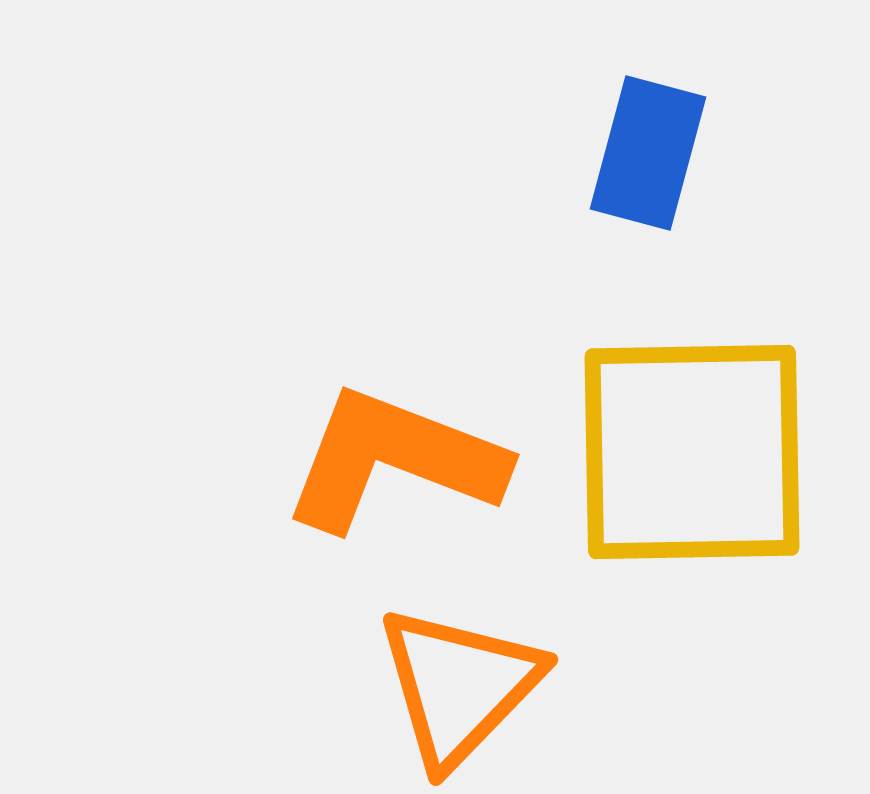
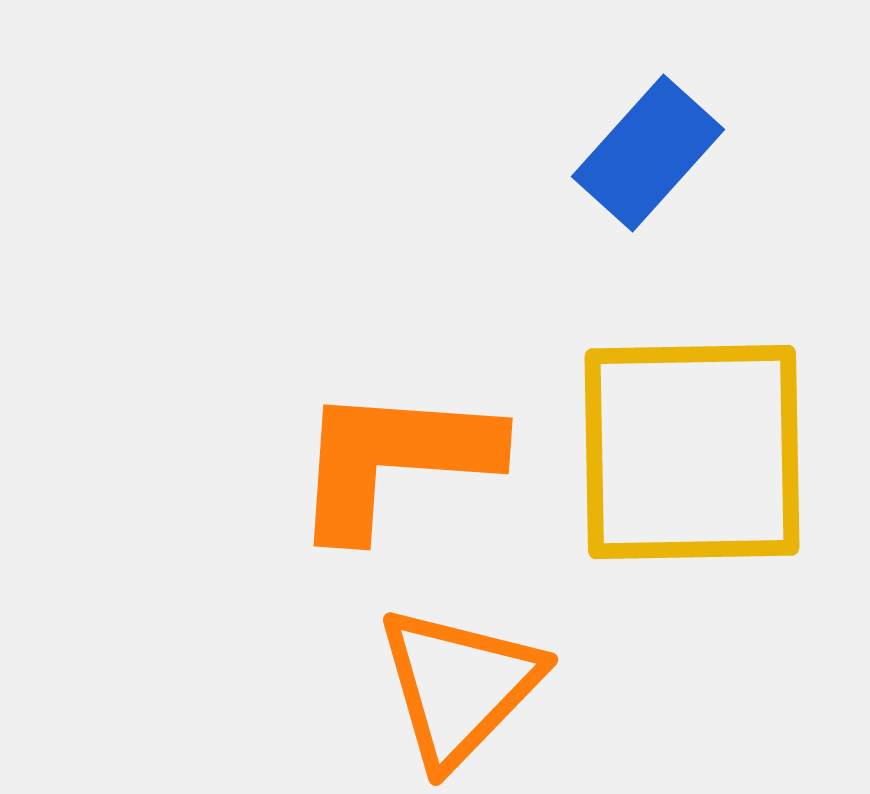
blue rectangle: rotated 27 degrees clockwise
orange L-shape: rotated 17 degrees counterclockwise
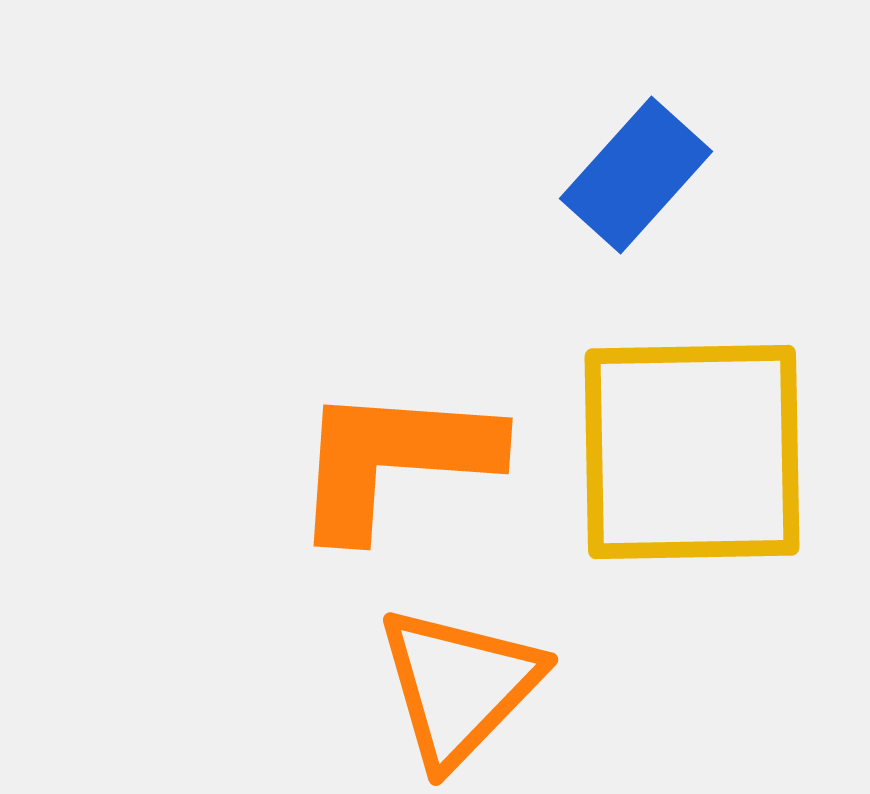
blue rectangle: moved 12 px left, 22 px down
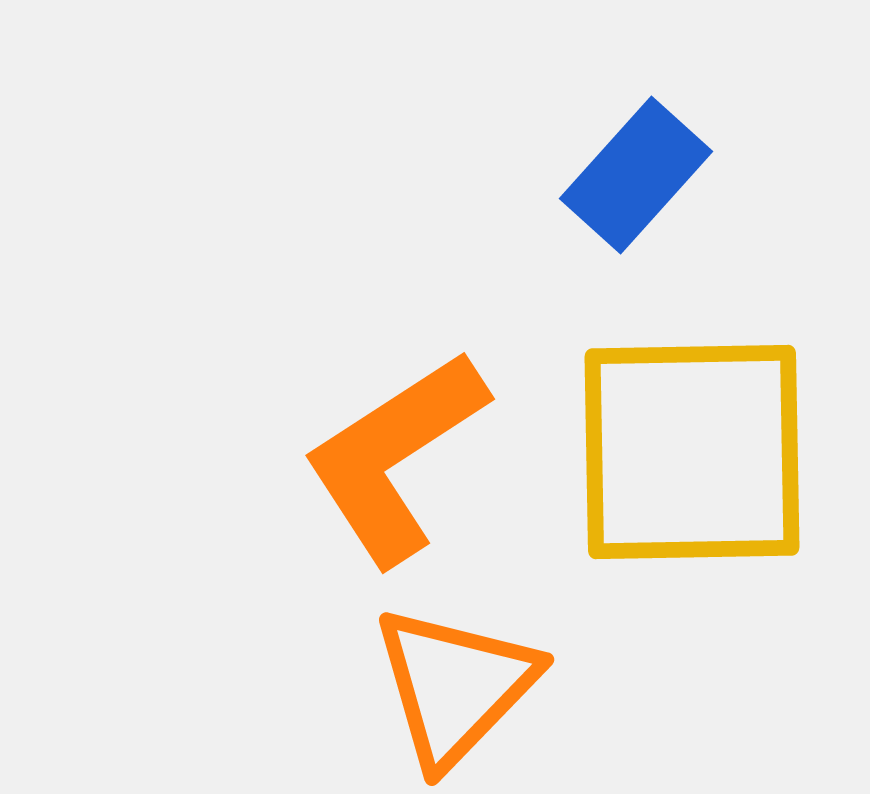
orange L-shape: moved 1 px right, 3 px up; rotated 37 degrees counterclockwise
orange triangle: moved 4 px left
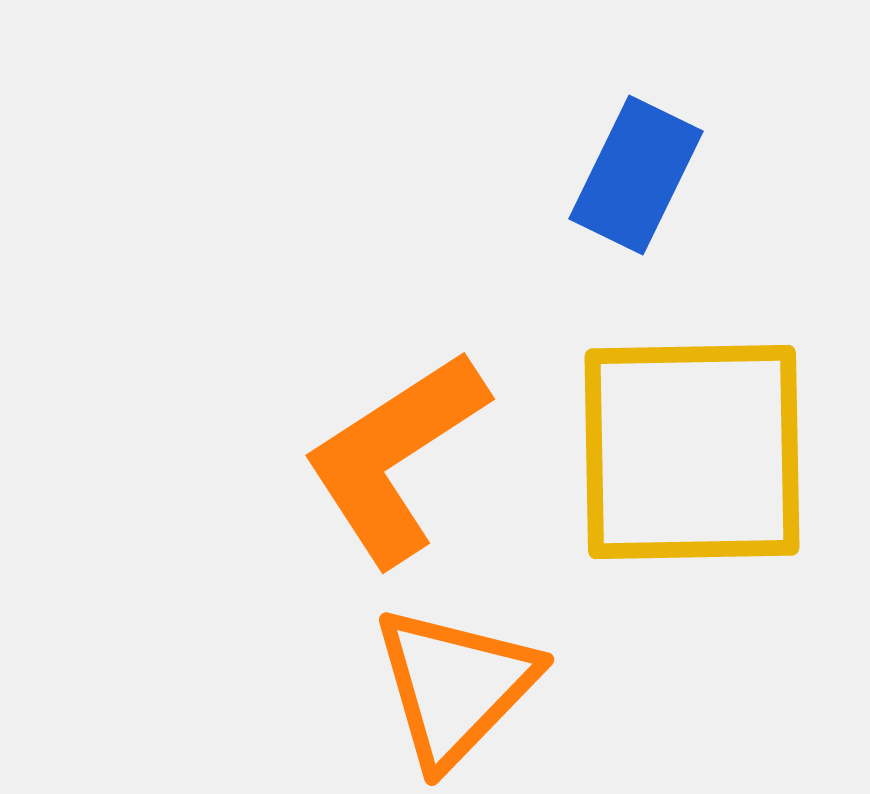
blue rectangle: rotated 16 degrees counterclockwise
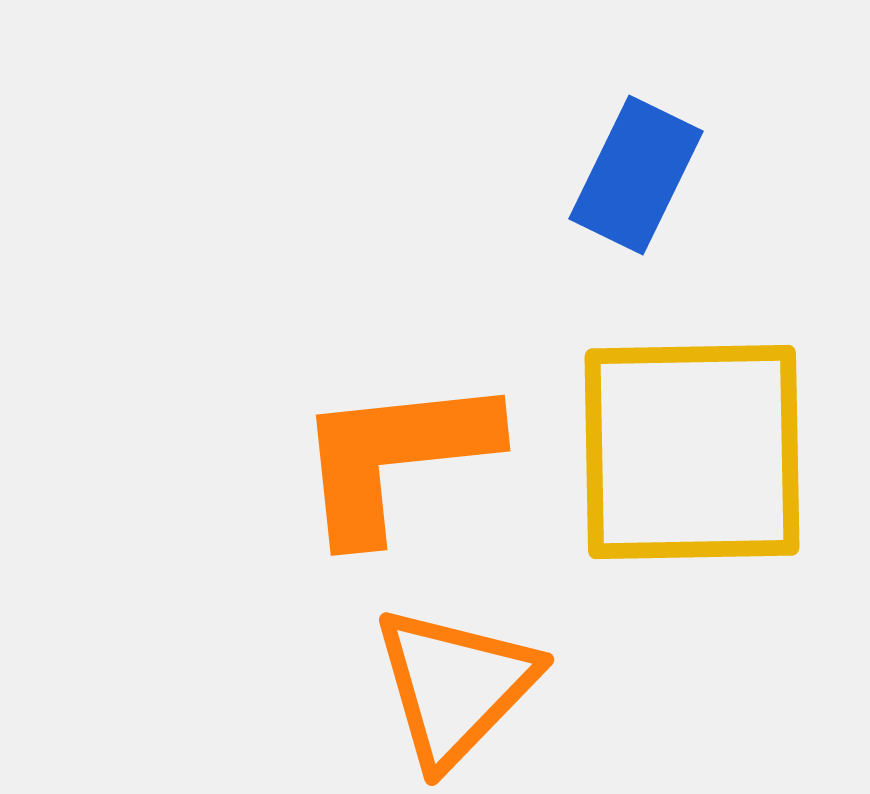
orange L-shape: rotated 27 degrees clockwise
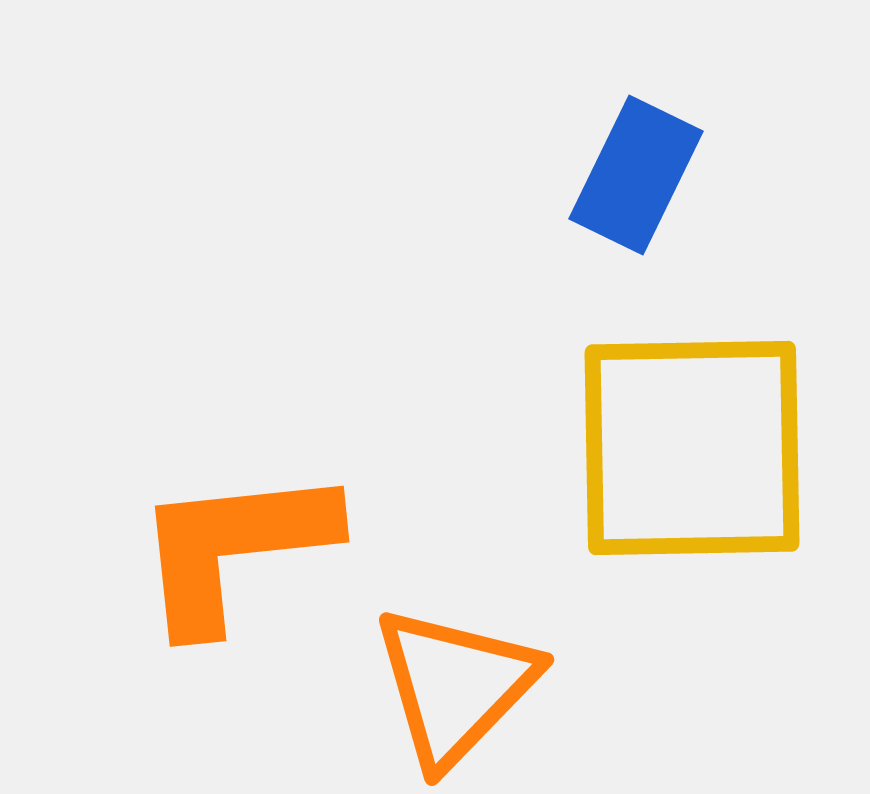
yellow square: moved 4 px up
orange L-shape: moved 161 px left, 91 px down
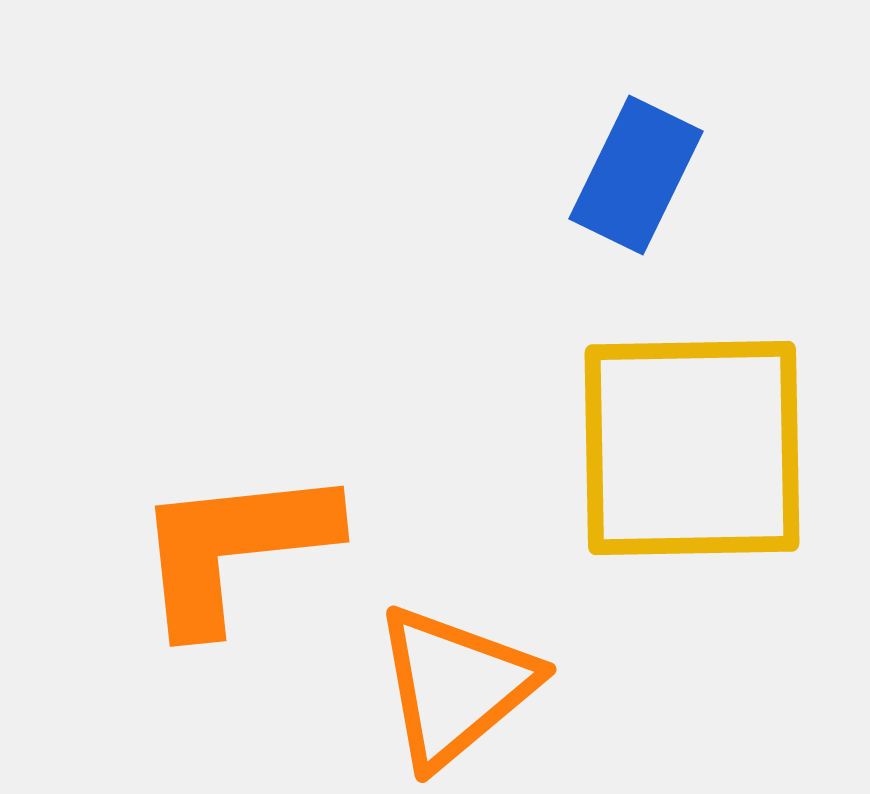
orange triangle: rotated 6 degrees clockwise
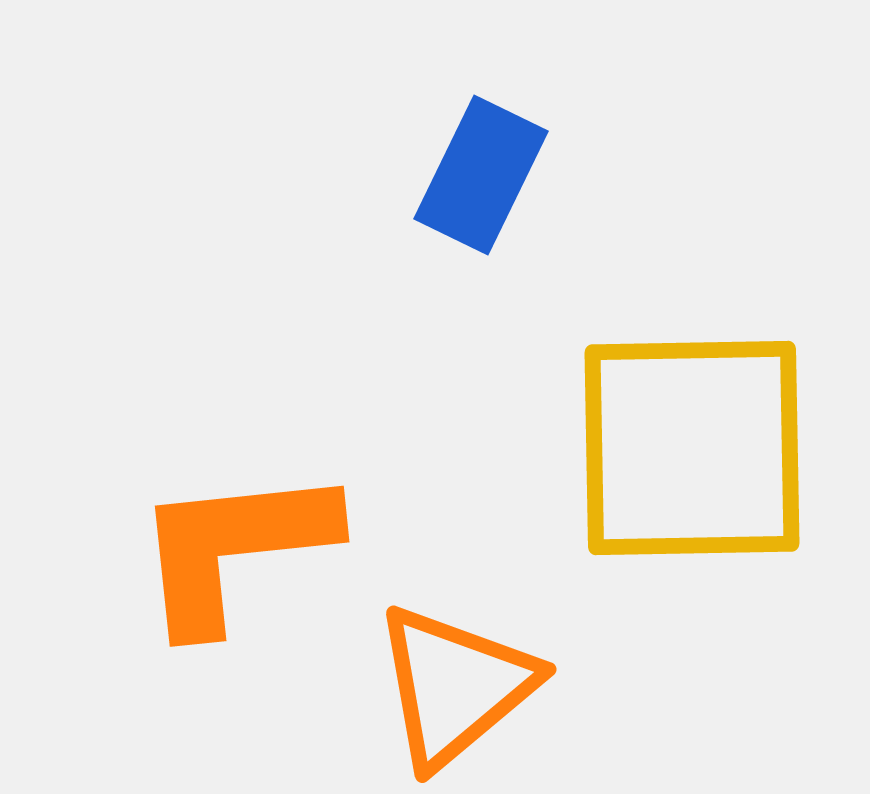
blue rectangle: moved 155 px left
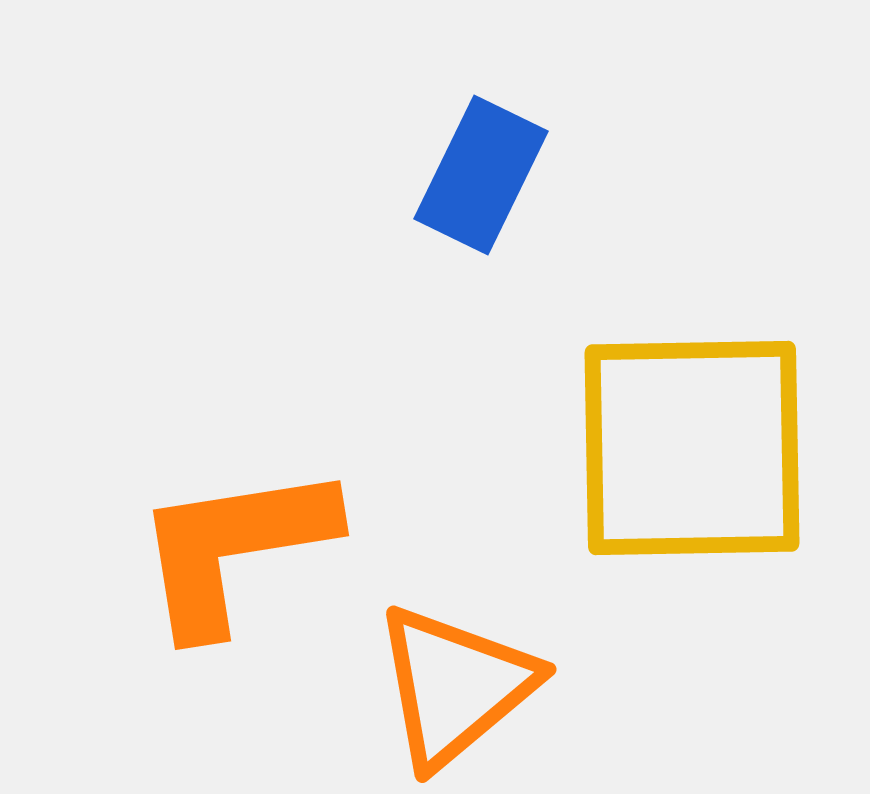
orange L-shape: rotated 3 degrees counterclockwise
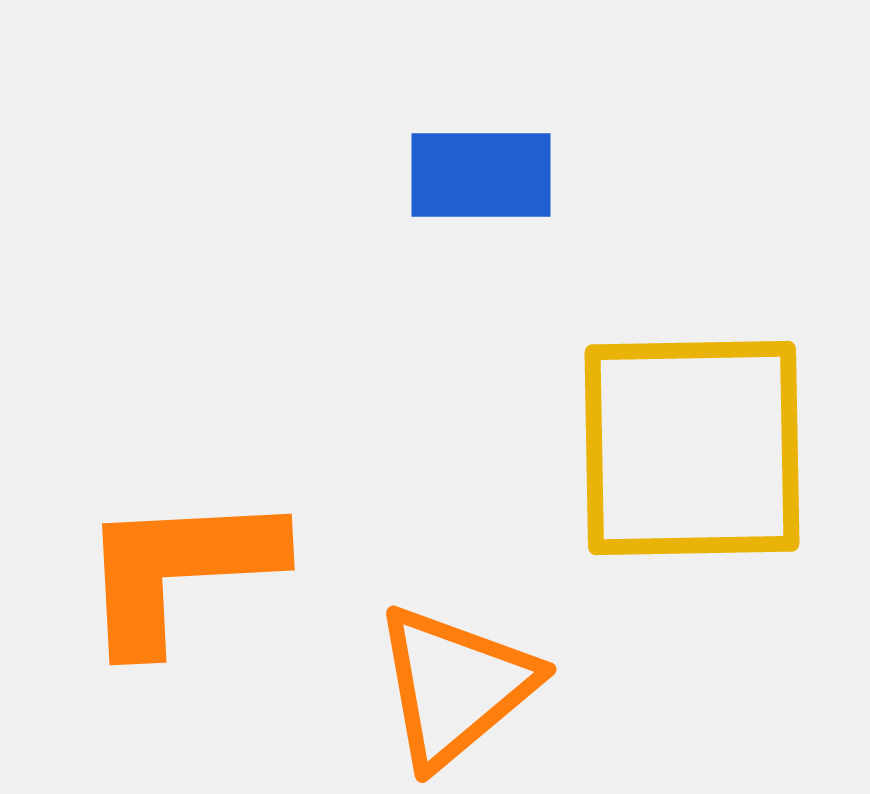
blue rectangle: rotated 64 degrees clockwise
orange L-shape: moved 55 px left, 22 px down; rotated 6 degrees clockwise
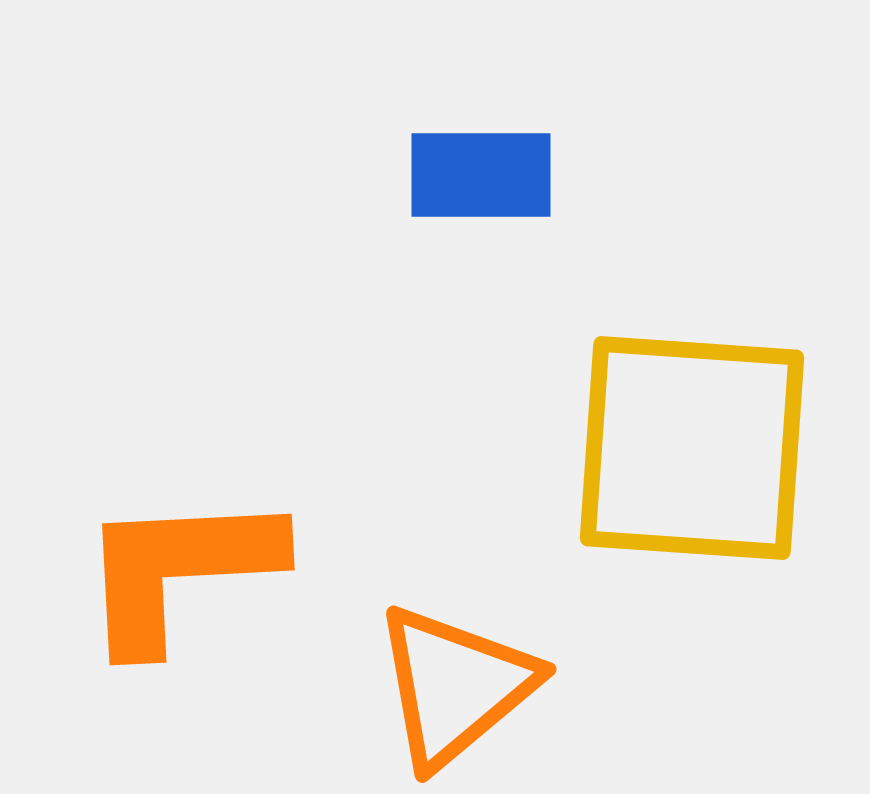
yellow square: rotated 5 degrees clockwise
